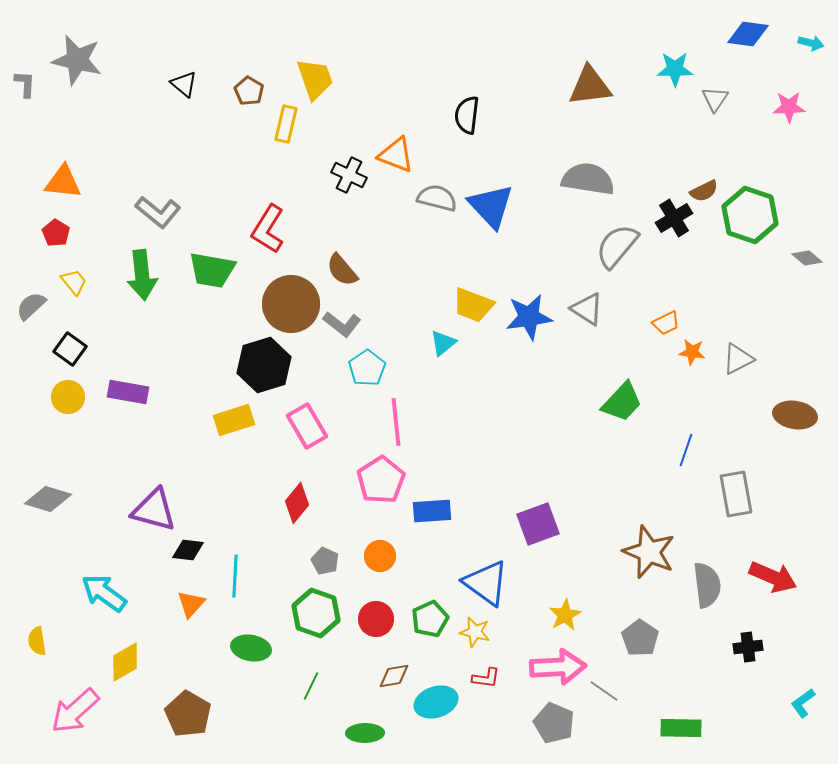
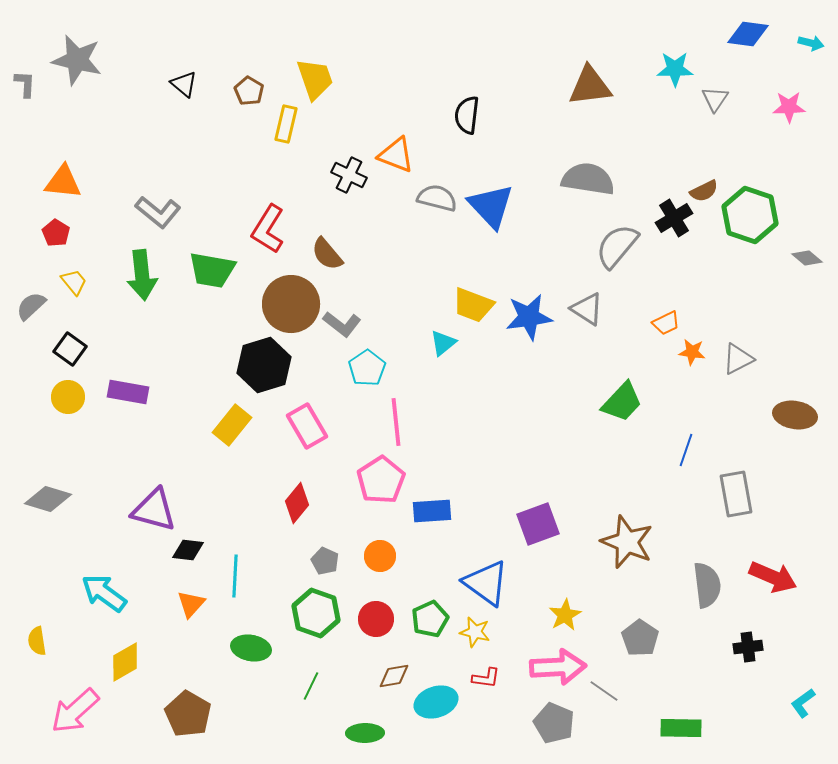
brown semicircle at (342, 270): moved 15 px left, 16 px up
yellow rectangle at (234, 420): moved 2 px left, 5 px down; rotated 33 degrees counterclockwise
brown star at (649, 552): moved 22 px left, 10 px up
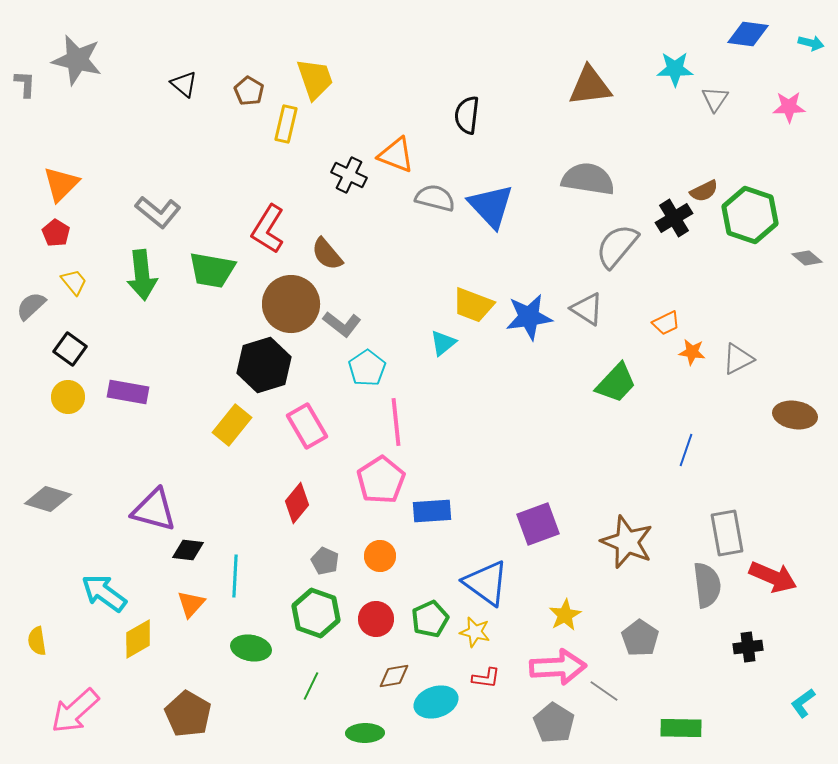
orange triangle at (63, 182): moved 2 px left, 2 px down; rotated 51 degrees counterclockwise
gray semicircle at (437, 198): moved 2 px left
green trapezoid at (622, 402): moved 6 px left, 19 px up
gray rectangle at (736, 494): moved 9 px left, 39 px down
yellow diamond at (125, 662): moved 13 px right, 23 px up
gray pentagon at (554, 723): rotated 9 degrees clockwise
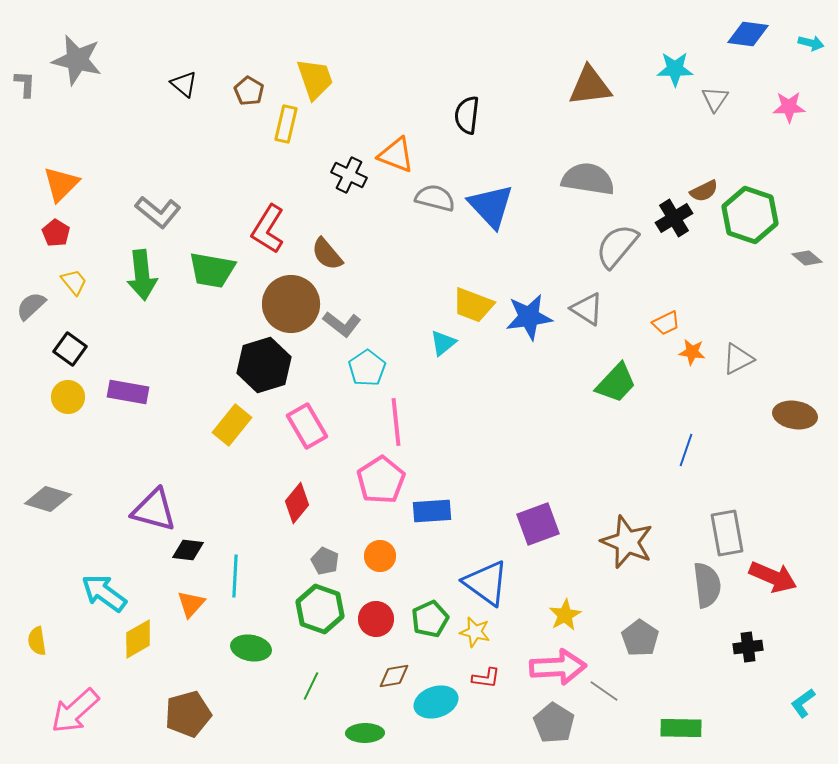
green hexagon at (316, 613): moved 4 px right, 4 px up
brown pentagon at (188, 714): rotated 27 degrees clockwise
